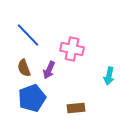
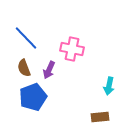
blue line: moved 2 px left, 3 px down
cyan arrow: moved 10 px down
blue pentagon: moved 1 px right, 1 px up
brown rectangle: moved 24 px right, 9 px down
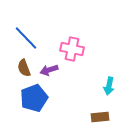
purple arrow: rotated 48 degrees clockwise
blue pentagon: moved 1 px right, 1 px down
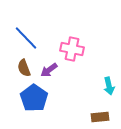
purple arrow: rotated 18 degrees counterclockwise
cyan arrow: rotated 24 degrees counterclockwise
blue pentagon: rotated 16 degrees counterclockwise
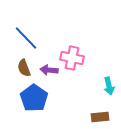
pink cross: moved 9 px down
purple arrow: rotated 42 degrees clockwise
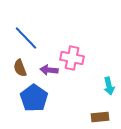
brown semicircle: moved 4 px left
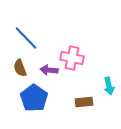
brown rectangle: moved 16 px left, 15 px up
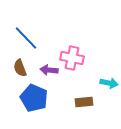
cyan arrow: moved 3 px up; rotated 66 degrees counterclockwise
blue pentagon: rotated 12 degrees counterclockwise
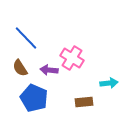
pink cross: rotated 20 degrees clockwise
brown semicircle: rotated 12 degrees counterclockwise
cyan arrow: rotated 18 degrees counterclockwise
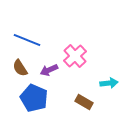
blue line: moved 1 px right, 2 px down; rotated 24 degrees counterclockwise
pink cross: moved 3 px right, 2 px up; rotated 15 degrees clockwise
purple arrow: rotated 30 degrees counterclockwise
brown rectangle: rotated 36 degrees clockwise
